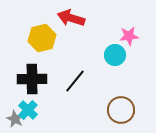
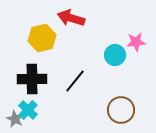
pink star: moved 7 px right, 6 px down
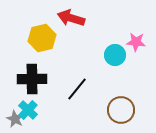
pink star: rotated 12 degrees clockwise
black line: moved 2 px right, 8 px down
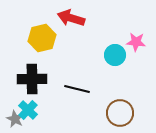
black line: rotated 65 degrees clockwise
brown circle: moved 1 px left, 3 px down
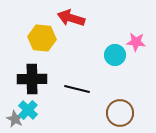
yellow hexagon: rotated 20 degrees clockwise
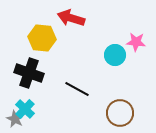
black cross: moved 3 px left, 6 px up; rotated 20 degrees clockwise
black line: rotated 15 degrees clockwise
cyan cross: moved 3 px left, 1 px up
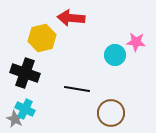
red arrow: rotated 12 degrees counterclockwise
yellow hexagon: rotated 20 degrees counterclockwise
black cross: moved 4 px left
black line: rotated 20 degrees counterclockwise
cyan cross: rotated 18 degrees counterclockwise
brown circle: moved 9 px left
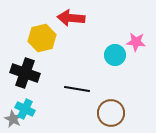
gray star: moved 2 px left
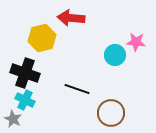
black line: rotated 10 degrees clockwise
cyan cross: moved 9 px up
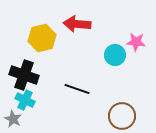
red arrow: moved 6 px right, 6 px down
black cross: moved 1 px left, 2 px down
brown circle: moved 11 px right, 3 px down
